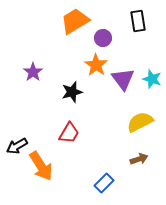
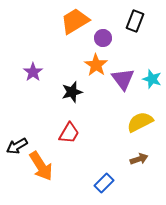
black rectangle: moved 3 px left; rotated 30 degrees clockwise
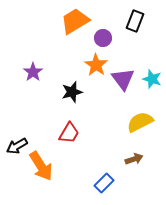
brown arrow: moved 5 px left
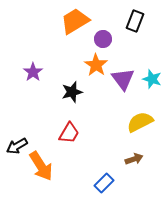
purple circle: moved 1 px down
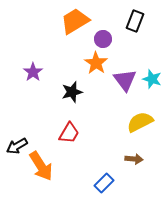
orange star: moved 2 px up
purple triangle: moved 2 px right, 1 px down
brown arrow: rotated 24 degrees clockwise
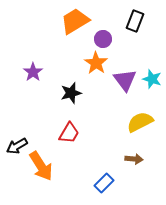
black star: moved 1 px left, 1 px down
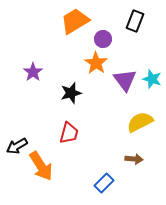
red trapezoid: rotated 15 degrees counterclockwise
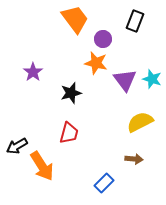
orange trapezoid: moved 2 px up; rotated 84 degrees clockwise
orange star: rotated 20 degrees counterclockwise
orange arrow: moved 1 px right
